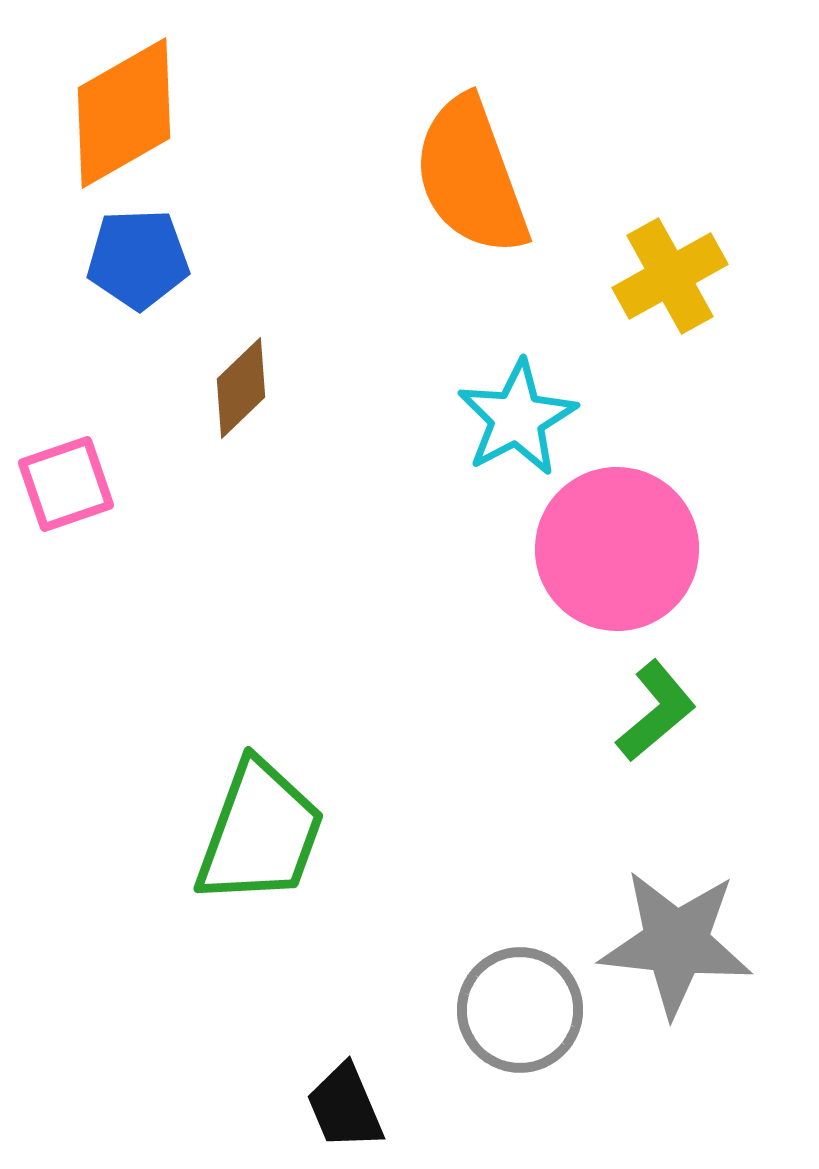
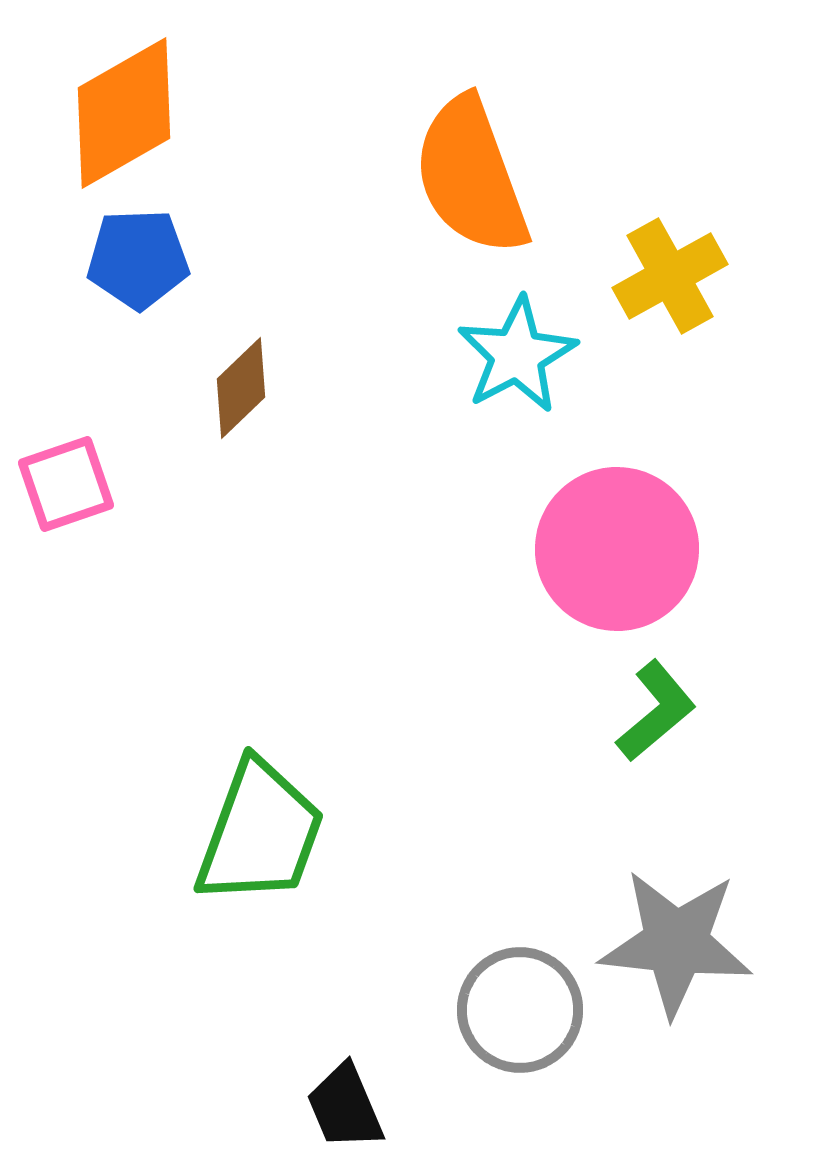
cyan star: moved 63 px up
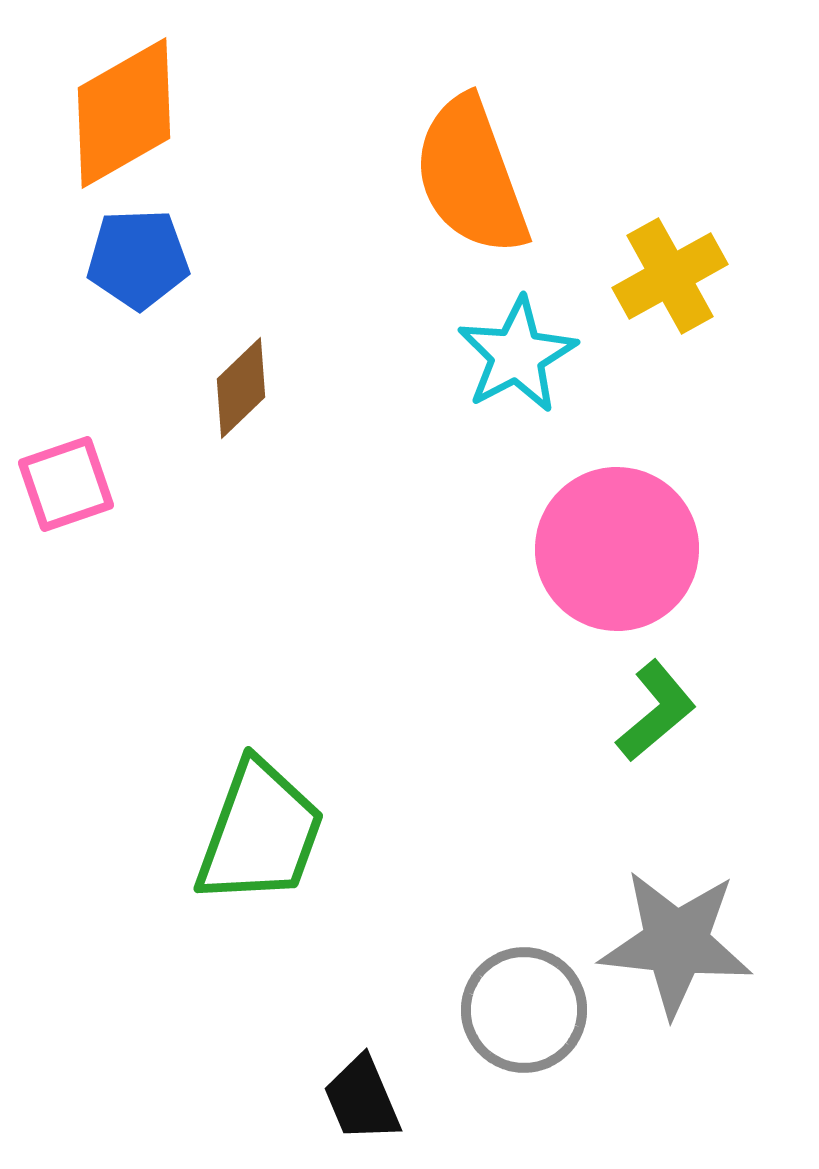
gray circle: moved 4 px right
black trapezoid: moved 17 px right, 8 px up
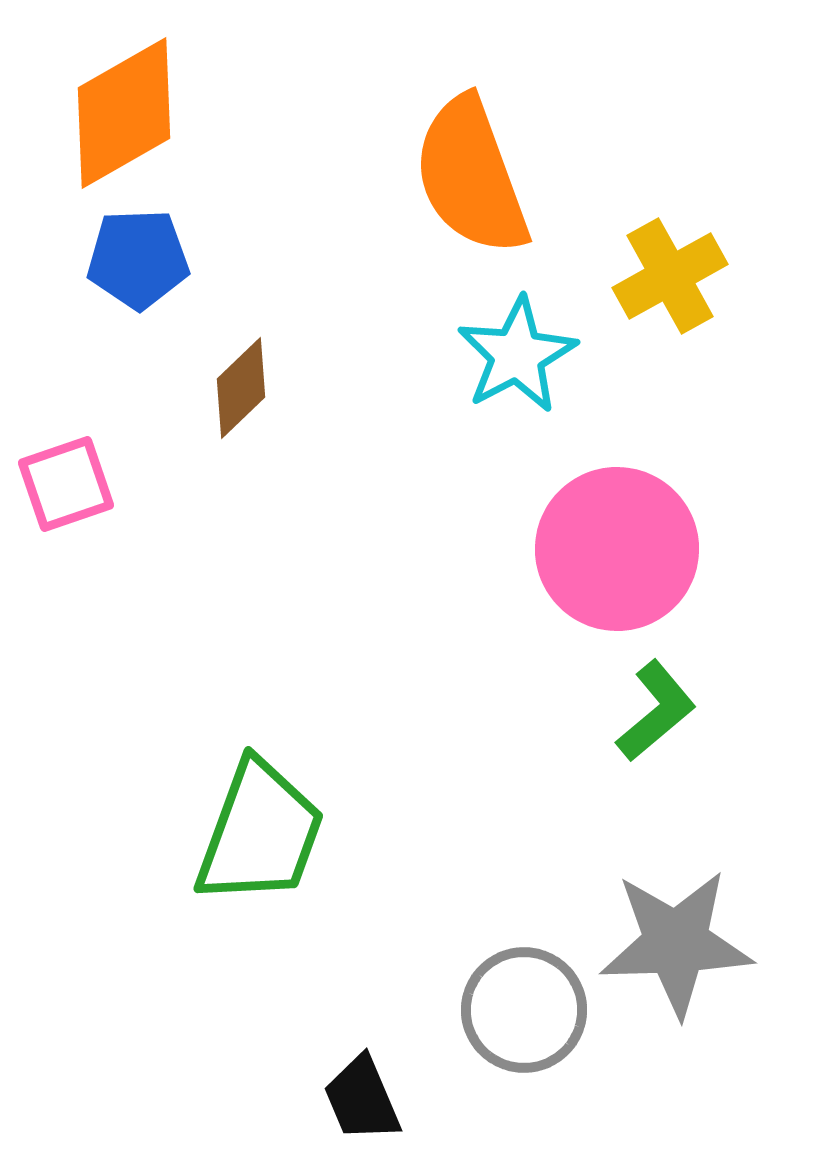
gray star: rotated 8 degrees counterclockwise
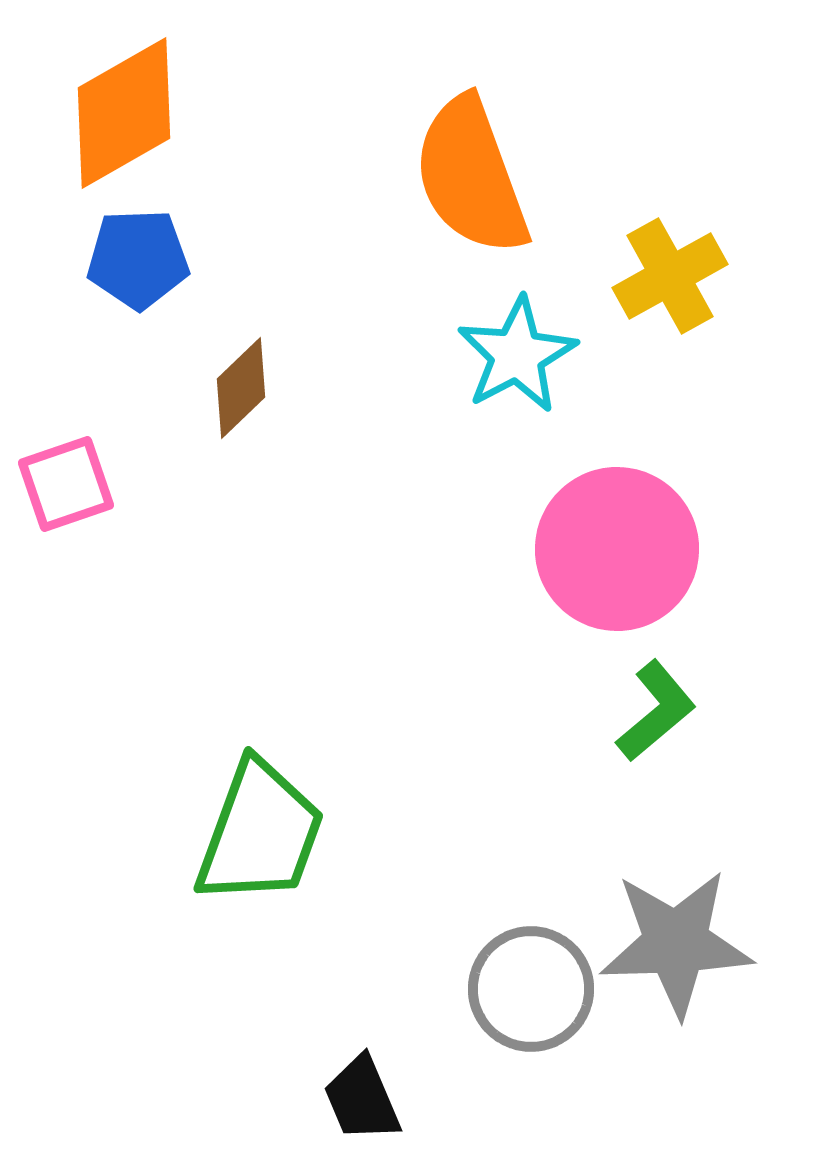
gray circle: moved 7 px right, 21 px up
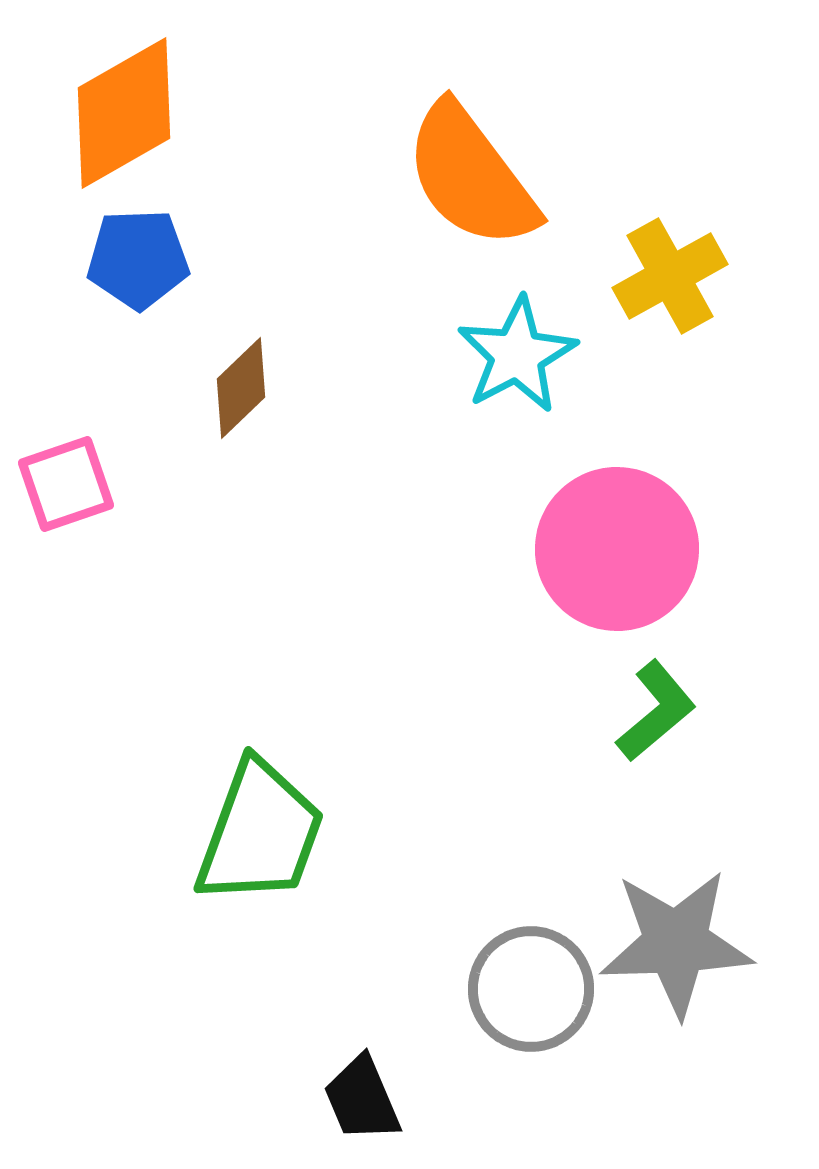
orange semicircle: rotated 17 degrees counterclockwise
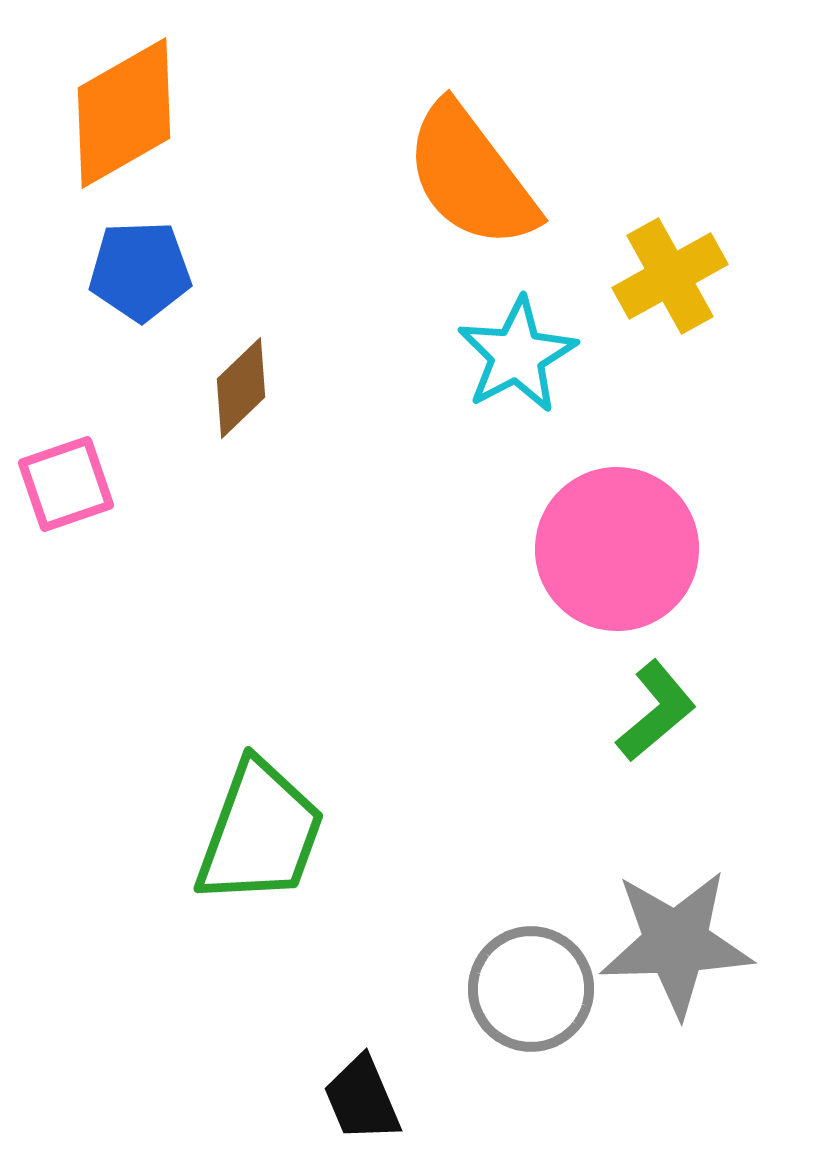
blue pentagon: moved 2 px right, 12 px down
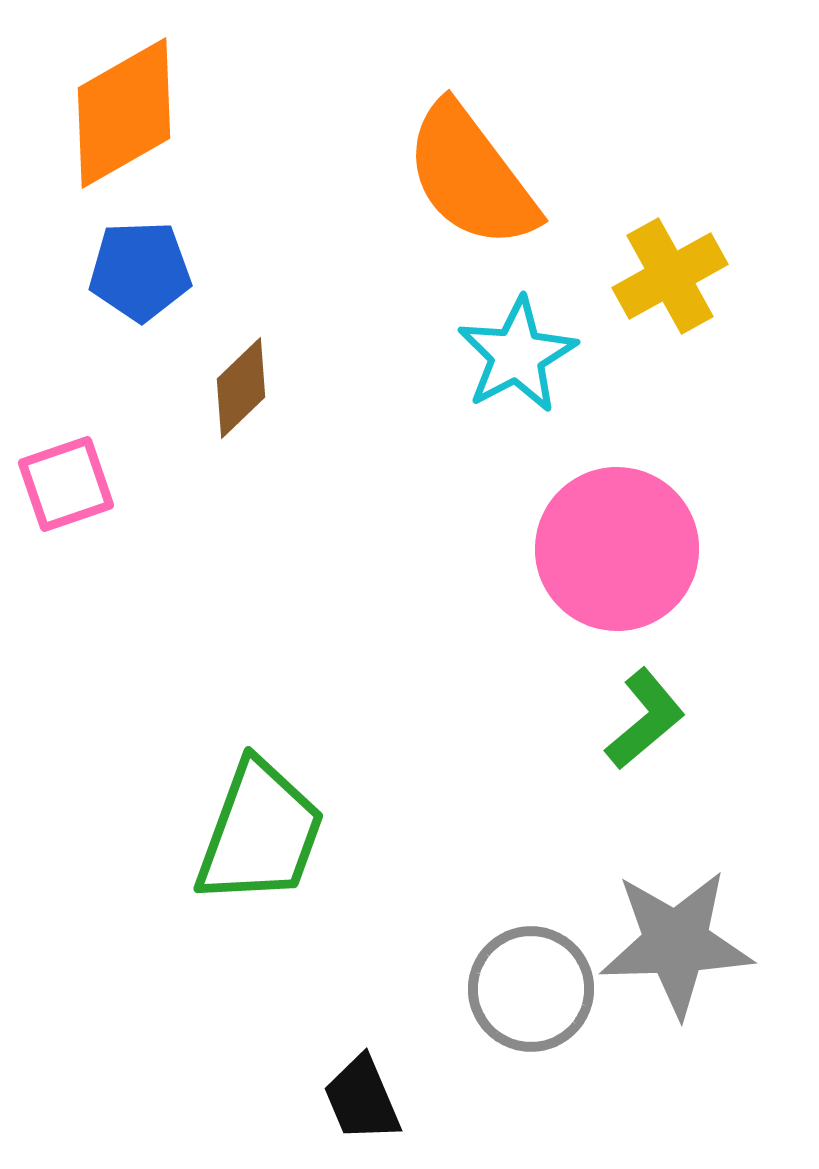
green L-shape: moved 11 px left, 8 px down
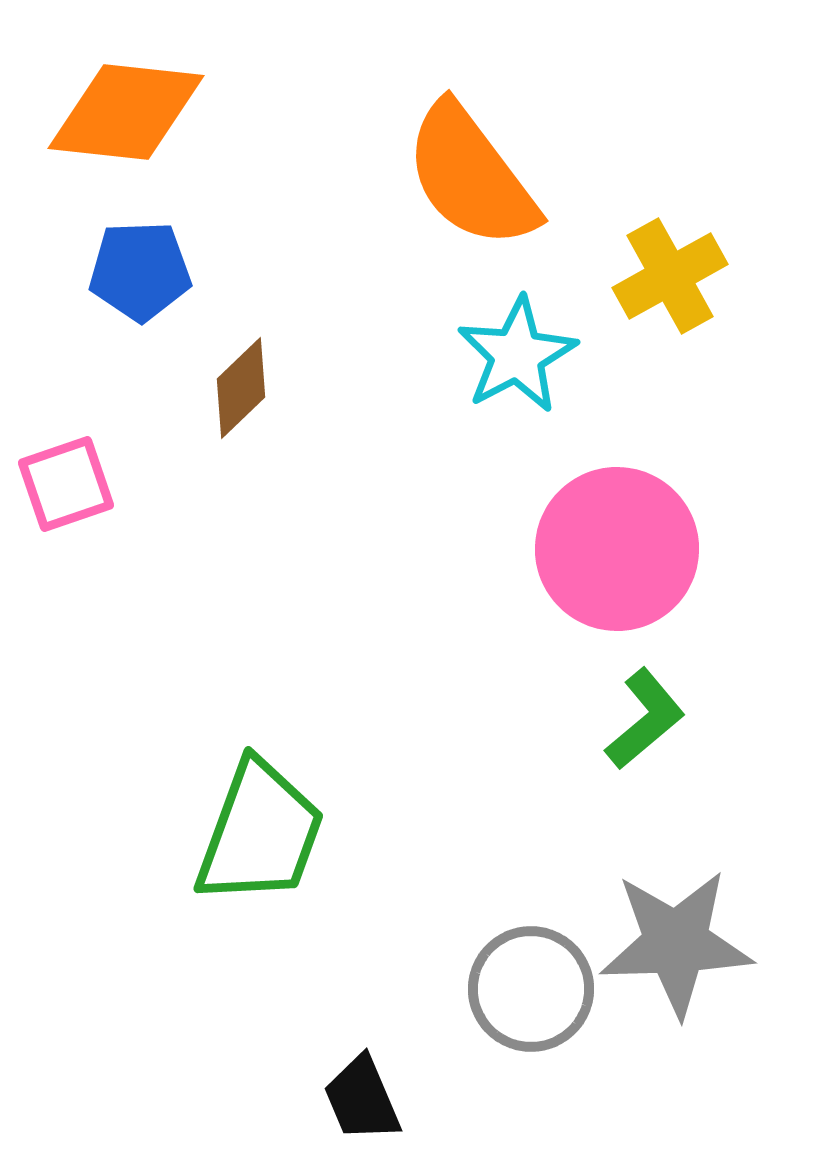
orange diamond: moved 2 px right, 1 px up; rotated 36 degrees clockwise
